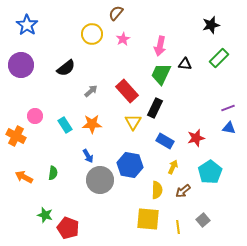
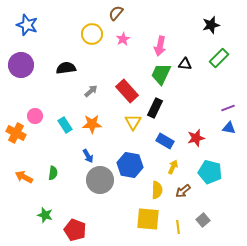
blue star: rotated 15 degrees counterclockwise
black semicircle: rotated 150 degrees counterclockwise
orange cross: moved 3 px up
cyan pentagon: rotated 25 degrees counterclockwise
red pentagon: moved 7 px right, 2 px down
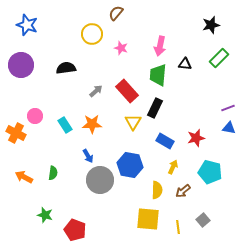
pink star: moved 2 px left, 9 px down; rotated 24 degrees counterclockwise
green trapezoid: moved 3 px left, 1 px down; rotated 20 degrees counterclockwise
gray arrow: moved 5 px right
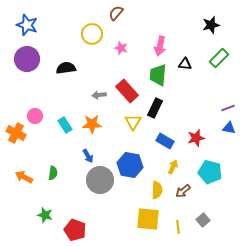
purple circle: moved 6 px right, 6 px up
gray arrow: moved 3 px right, 4 px down; rotated 144 degrees counterclockwise
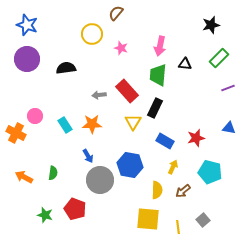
purple line: moved 20 px up
red pentagon: moved 21 px up
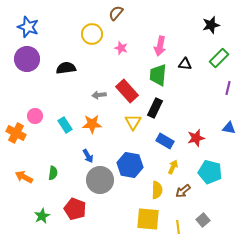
blue star: moved 1 px right, 2 px down
purple line: rotated 56 degrees counterclockwise
green star: moved 3 px left, 1 px down; rotated 28 degrees clockwise
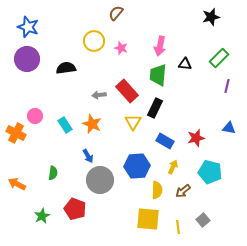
black star: moved 8 px up
yellow circle: moved 2 px right, 7 px down
purple line: moved 1 px left, 2 px up
orange star: rotated 24 degrees clockwise
blue hexagon: moved 7 px right, 1 px down; rotated 15 degrees counterclockwise
orange arrow: moved 7 px left, 7 px down
